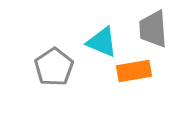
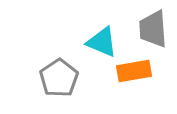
gray pentagon: moved 5 px right, 11 px down
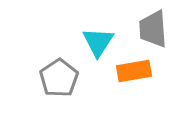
cyan triangle: moved 4 px left; rotated 40 degrees clockwise
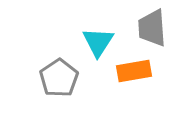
gray trapezoid: moved 1 px left, 1 px up
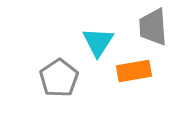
gray trapezoid: moved 1 px right, 1 px up
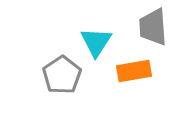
cyan triangle: moved 2 px left
gray pentagon: moved 3 px right, 3 px up
